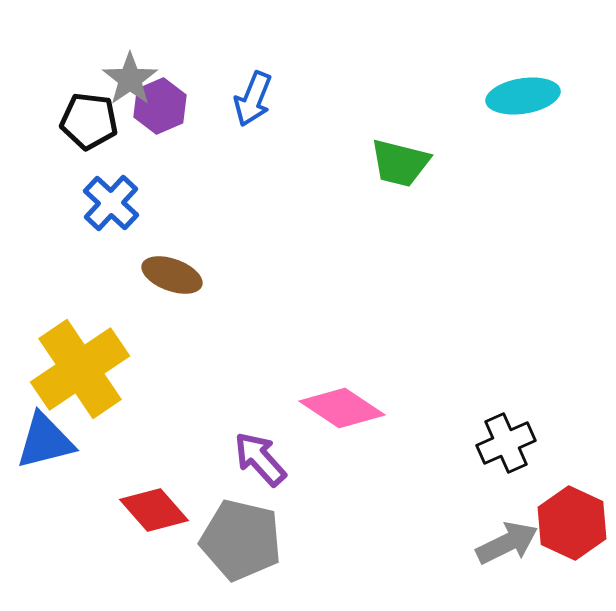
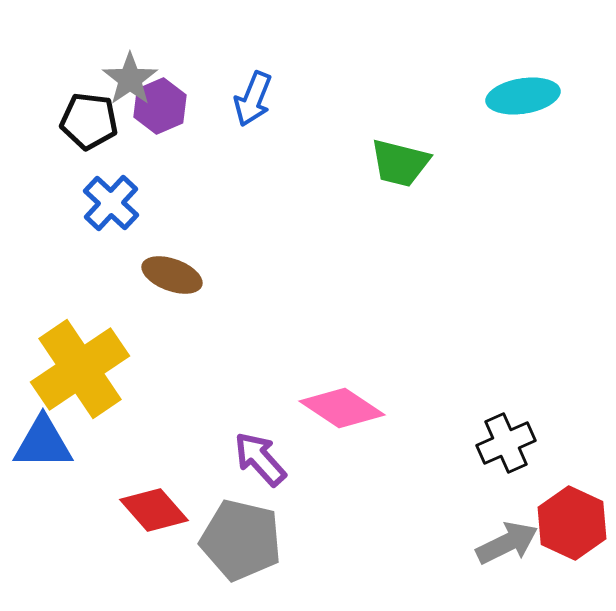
blue triangle: moved 2 px left, 2 px down; rotated 14 degrees clockwise
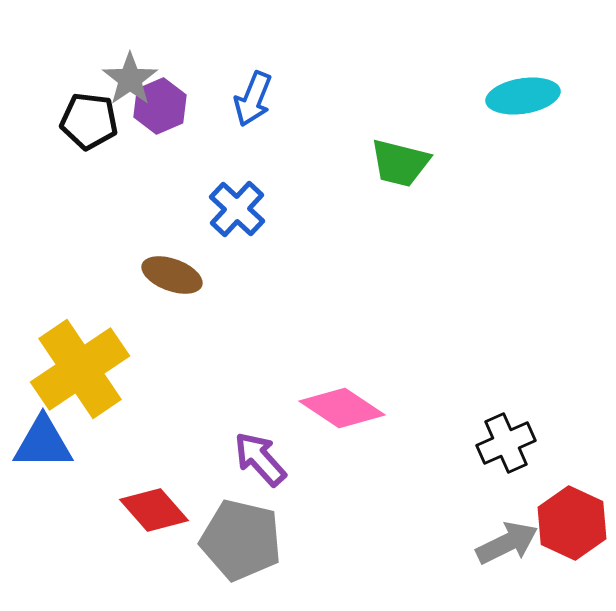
blue cross: moved 126 px right, 6 px down
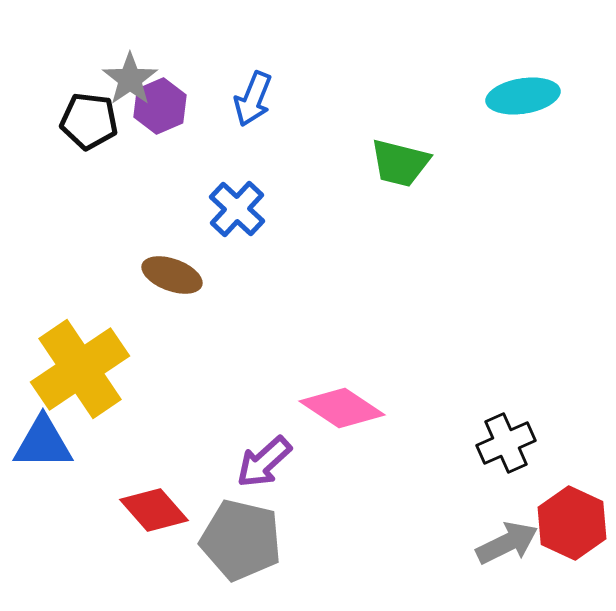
purple arrow: moved 4 px right, 3 px down; rotated 90 degrees counterclockwise
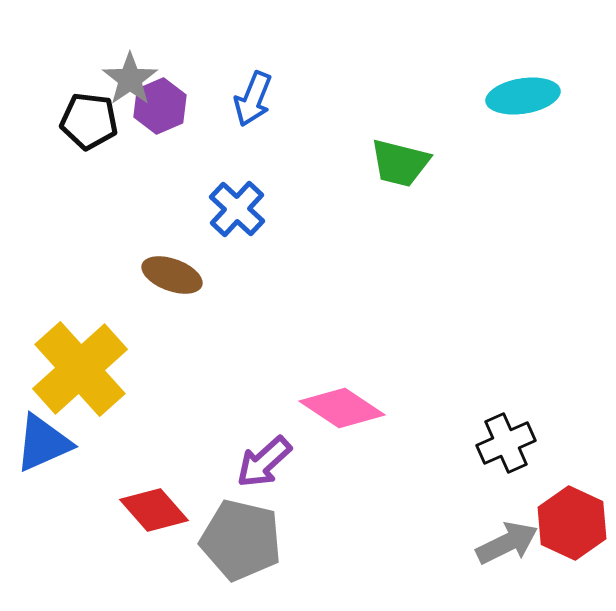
yellow cross: rotated 8 degrees counterclockwise
blue triangle: rotated 24 degrees counterclockwise
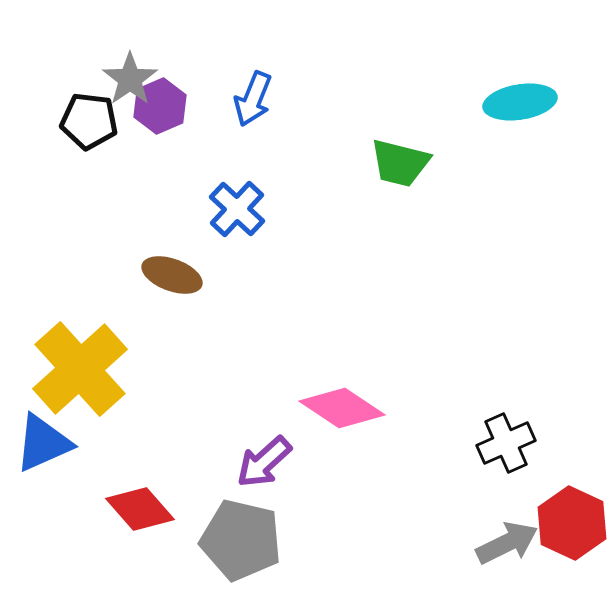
cyan ellipse: moved 3 px left, 6 px down
red diamond: moved 14 px left, 1 px up
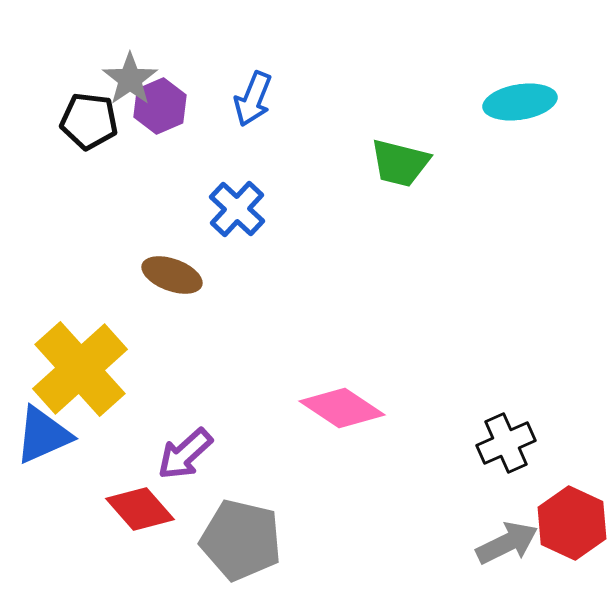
blue triangle: moved 8 px up
purple arrow: moved 79 px left, 8 px up
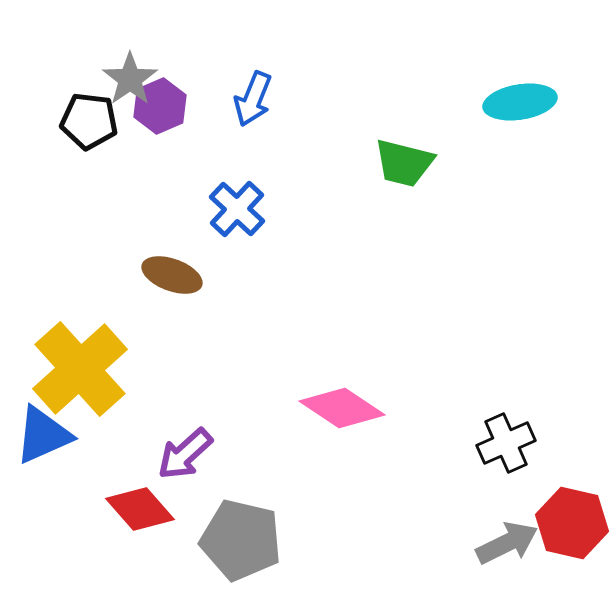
green trapezoid: moved 4 px right
red hexagon: rotated 12 degrees counterclockwise
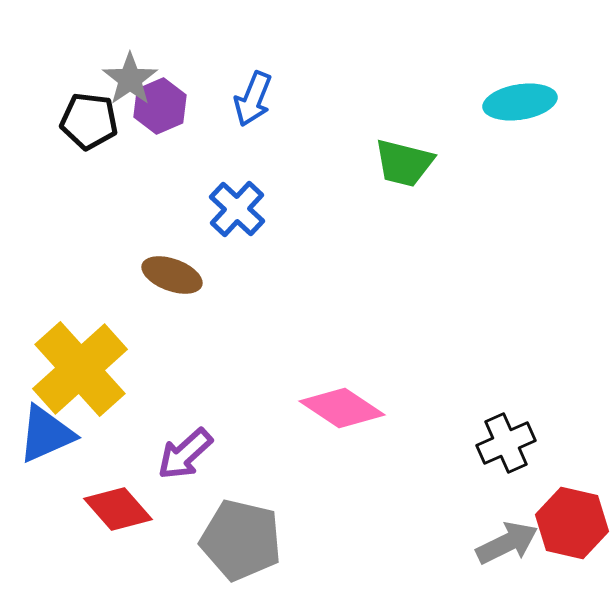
blue triangle: moved 3 px right, 1 px up
red diamond: moved 22 px left
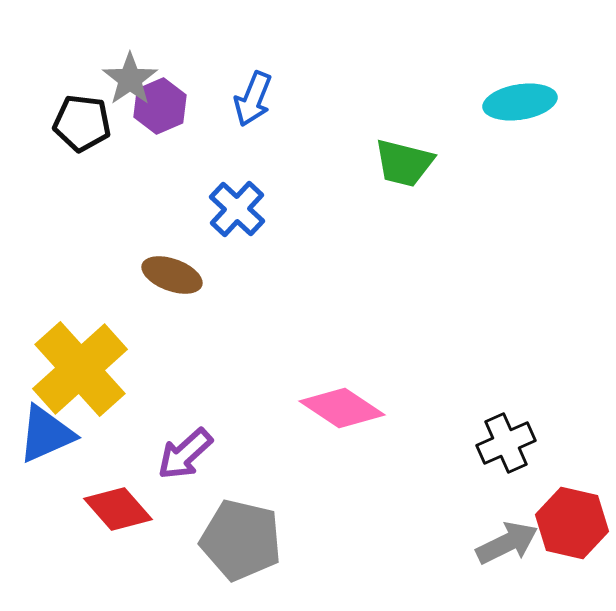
black pentagon: moved 7 px left, 2 px down
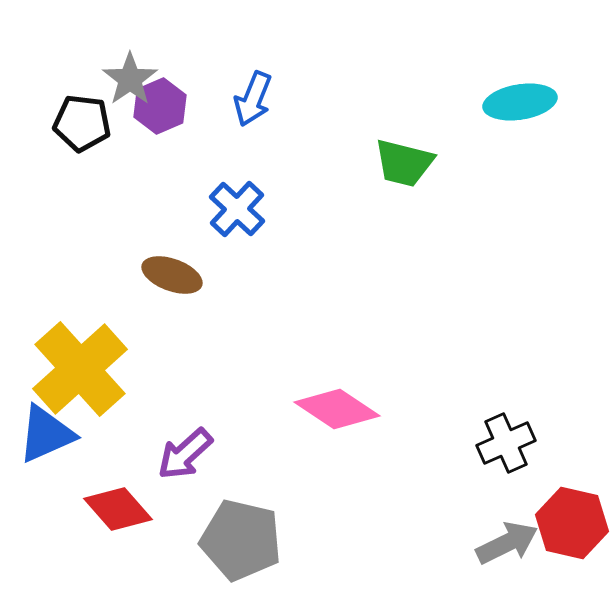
pink diamond: moved 5 px left, 1 px down
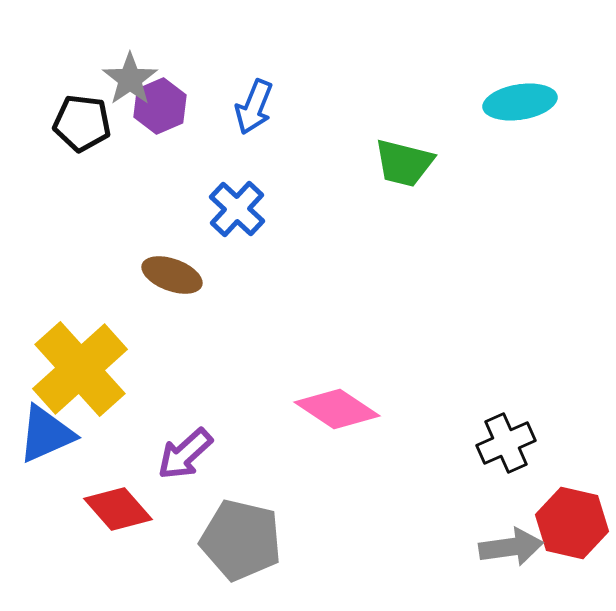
blue arrow: moved 1 px right, 8 px down
gray arrow: moved 4 px right, 4 px down; rotated 18 degrees clockwise
